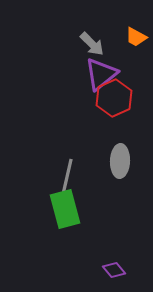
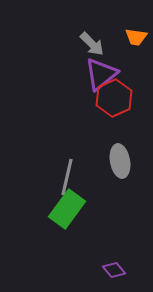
orange trapezoid: rotated 20 degrees counterclockwise
gray ellipse: rotated 12 degrees counterclockwise
green rectangle: moved 2 px right; rotated 51 degrees clockwise
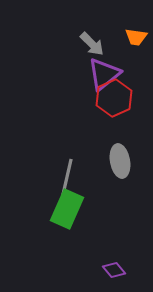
purple triangle: moved 3 px right
green rectangle: rotated 12 degrees counterclockwise
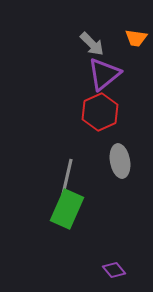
orange trapezoid: moved 1 px down
red hexagon: moved 14 px left, 14 px down
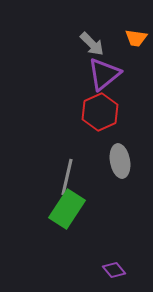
green rectangle: rotated 9 degrees clockwise
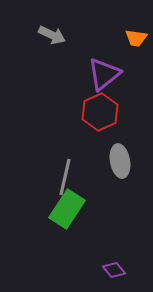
gray arrow: moved 40 px left, 9 px up; rotated 20 degrees counterclockwise
gray line: moved 2 px left
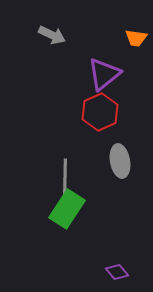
gray line: rotated 12 degrees counterclockwise
purple diamond: moved 3 px right, 2 px down
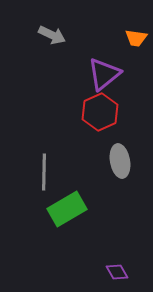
gray line: moved 21 px left, 5 px up
green rectangle: rotated 27 degrees clockwise
purple diamond: rotated 10 degrees clockwise
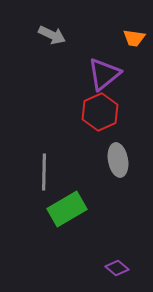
orange trapezoid: moved 2 px left
gray ellipse: moved 2 px left, 1 px up
purple diamond: moved 4 px up; rotated 20 degrees counterclockwise
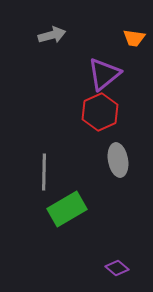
gray arrow: rotated 40 degrees counterclockwise
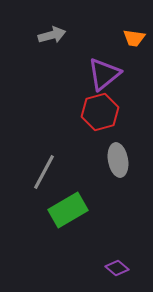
red hexagon: rotated 9 degrees clockwise
gray line: rotated 27 degrees clockwise
green rectangle: moved 1 px right, 1 px down
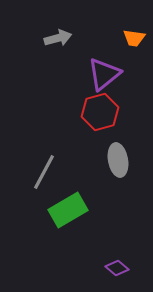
gray arrow: moved 6 px right, 3 px down
